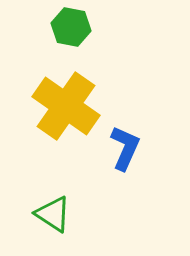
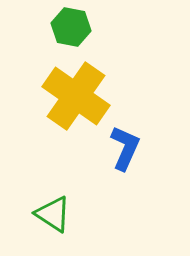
yellow cross: moved 10 px right, 10 px up
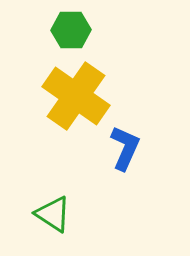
green hexagon: moved 3 px down; rotated 12 degrees counterclockwise
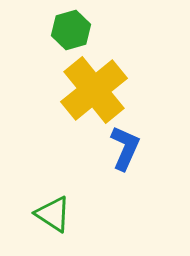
green hexagon: rotated 15 degrees counterclockwise
yellow cross: moved 18 px right, 6 px up; rotated 16 degrees clockwise
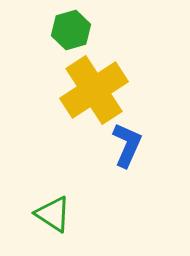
yellow cross: rotated 6 degrees clockwise
blue L-shape: moved 2 px right, 3 px up
